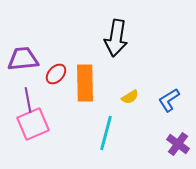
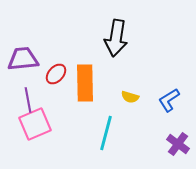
yellow semicircle: rotated 48 degrees clockwise
pink square: moved 2 px right
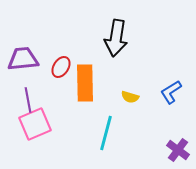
red ellipse: moved 5 px right, 7 px up; rotated 10 degrees counterclockwise
blue L-shape: moved 2 px right, 8 px up
purple cross: moved 6 px down
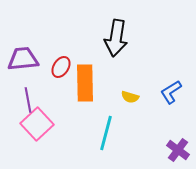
pink square: moved 2 px right; rotated 20 degrees counterclockwise
